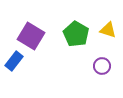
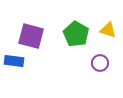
purple square: rotated 16 degrees counterclockwise
blue rectangle: rotated 60 degrees clockwise
purple circle: moved 2 px left, 3 px up
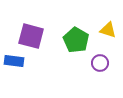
green pentagon: moved 6 px down
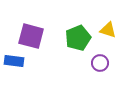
green pentagon: moved 2 px right, 2 px up; rotated 20 degrees clockwise
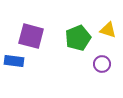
purple circle: moved 2 px right, 1 px down
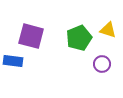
green pentagon: moved 1 px right
blue rectangle: moved 1 px left
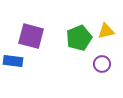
yellow triangle: moved 2 px left, 1 px down; rotated 30 degrees counterclockwise
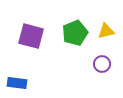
green pentagon: moved 4 px left, 5 px up
blue rectangle: moved 4 px right, 22 px down
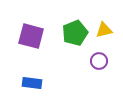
yellow triangle: moved 2 px left, 1 px up
purple circle: moved 3 px left, 3 px up
blue rectangle: moved 15 px right
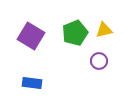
purple square: rotated 16 degrees clockwise
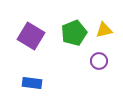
green pentagon: moved 1 px left
